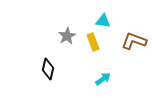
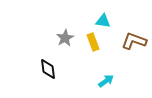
gray star: moved 2 px left, 2 px down
black diamond: rotated 20 degrees counterclockwise
cyan arrow: moved 3 px right, 2 px down
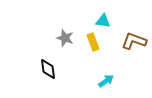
gray star: rotated 24 degrees counterclockwise
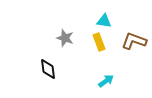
cyan triangle: moved 1 px right
yellow rectangle: moved 6 px right
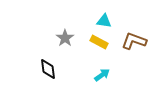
gray star: rotated 18 degrees clockwise
yellow rectangle: rotated 42 degrees counterclockwise
cyan arrow: moved 4 px left, 6 px up
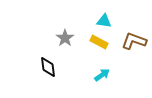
black diamond: moved 2 px up
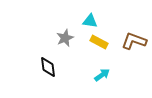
cyan triangle: moved 14 px left
gray star: rotated 12 degrees clockwise
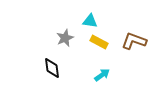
black diamond: moved 4 px right, 1 px down
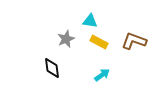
gray star: moved 1 px right, 1 px down
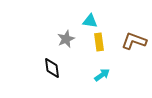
yellow rectangle: rotated 54 degrees clockwise
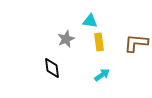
brown L-shape: moved 2 px right, 2 px down; rotated 15 degrees counterclockwise
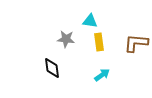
gray star: rotated 30 degrees clockwise
